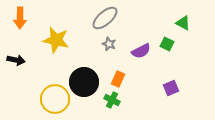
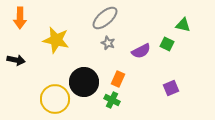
green triangle: moved 2 px down; rotated 14 degrees counterclockwise
gray star: moved 1 px left, 1 px up
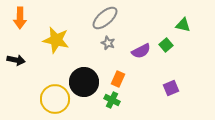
green square: moved 1 px left, 1 px down; rotated 24 degrees clockwise
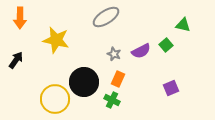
gray ellipse: moved 1 px right, 1 px up; rotated 8 degrees clockwise
gray star: moved 6 px right, 11 px down
black arrow: rotated 66 degrees counterclockwise
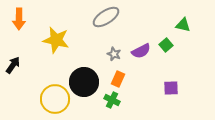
orange arrow: moved 1 px left, 1 px down
black arrow: moved 3 px left, 5 px down
purple square: rotated 21 degrees clockwise
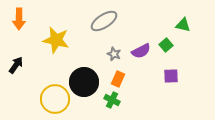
gray ellipse: moved 2 px left, 4 px down
black arrow: moved 3 px right
purple square: moved 12 px up
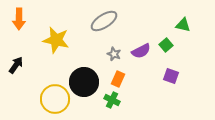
purple square: rotated 21 degrees clockwise
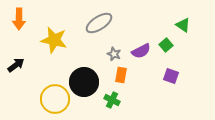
gray ellipse: moved 5 px left, 2 px down
green triangle: rotated 21 degrees clockwise
yellow star: moved 2 px left
black arrow: rotated 18 degrees clockwise
orange rectangle: moved 3 px right, 4 px up; rotated 14 degrees counterclockwise
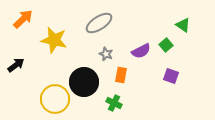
orange arrow: moved 4 px right; rotated 135 degrees counterclockwise
gray star: moved 8 px left
green cross: moved 2 px right, 3 px down
